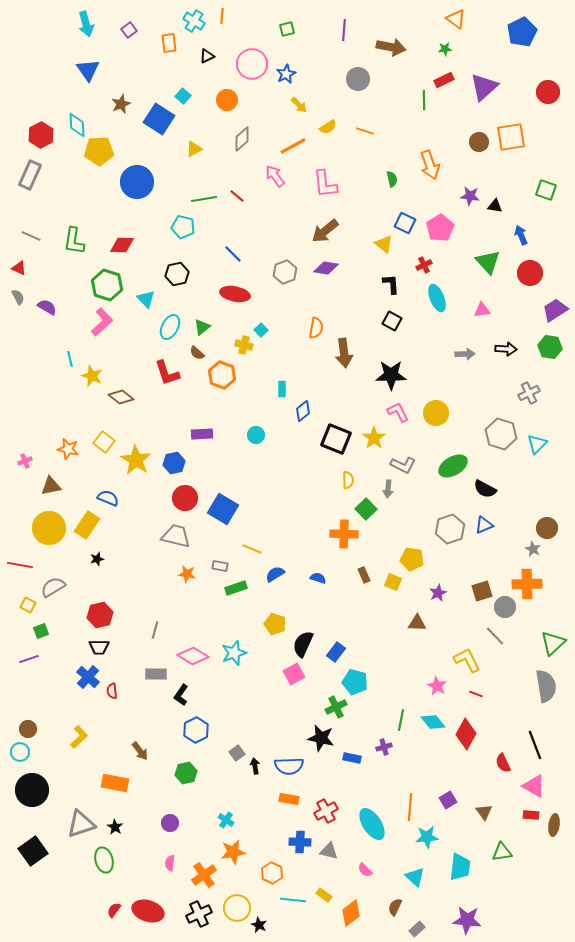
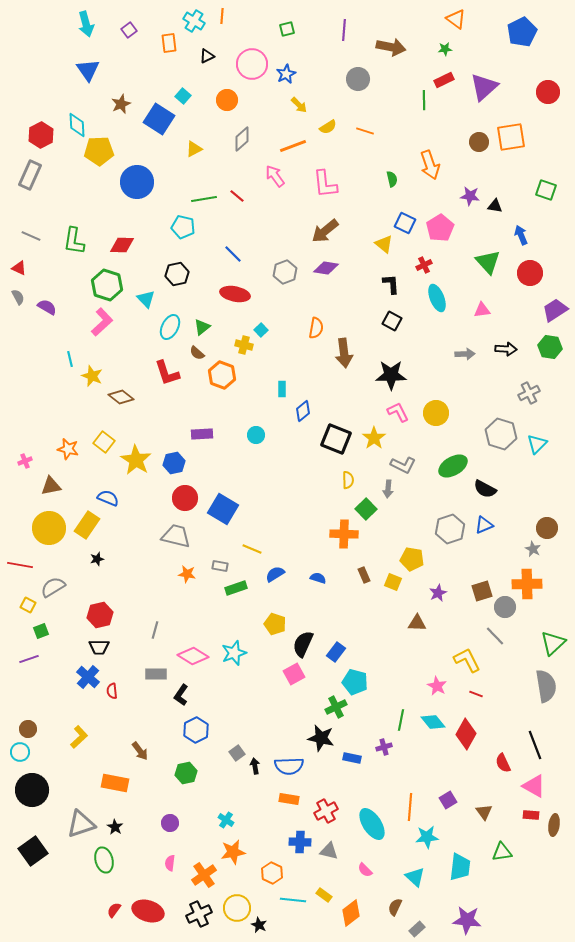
orange line at (293, 146): rotated 8 degrees clockwise
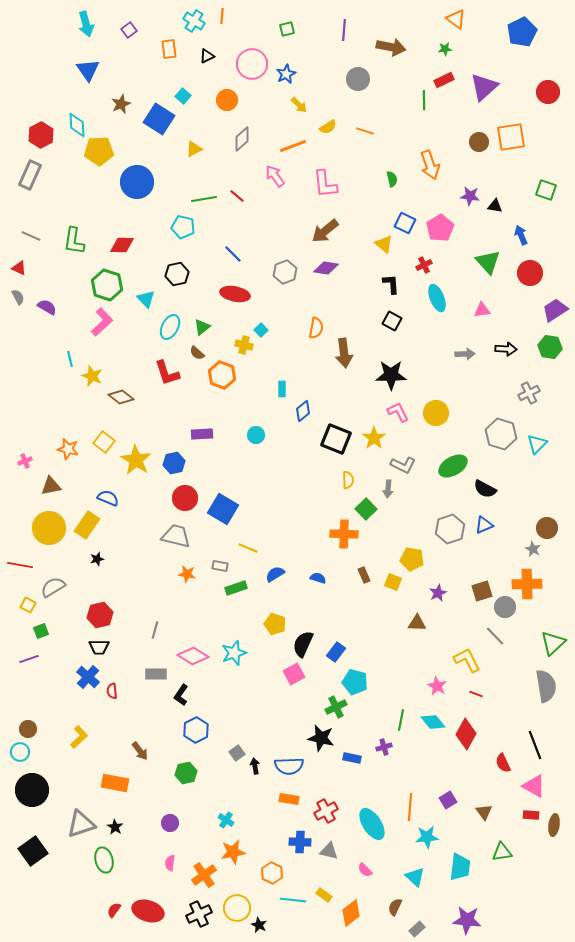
orange rectangle at (169, 43): moved 6 px down
yellow line at (252, 549): moved 4 px left, 1 px up
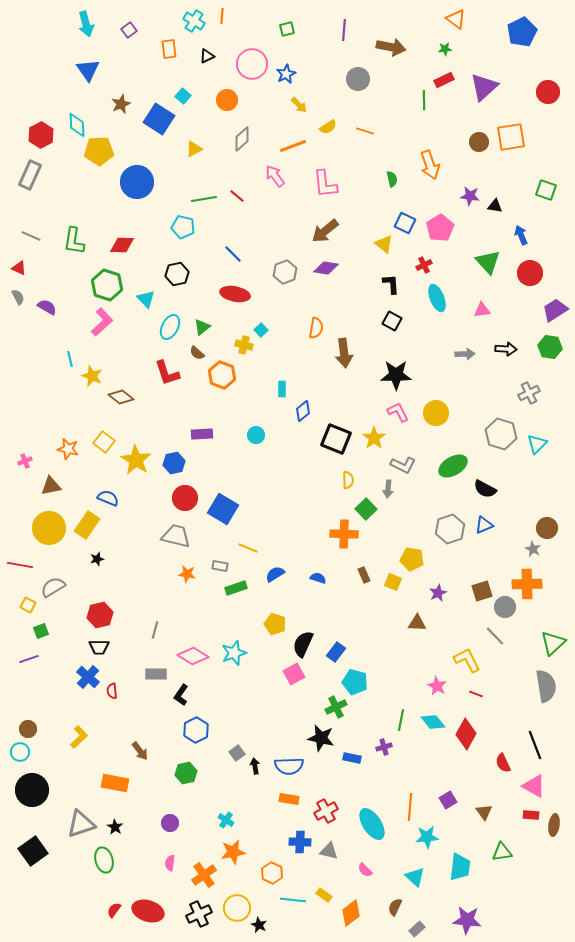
black star at (391, 375): moved 5 px right
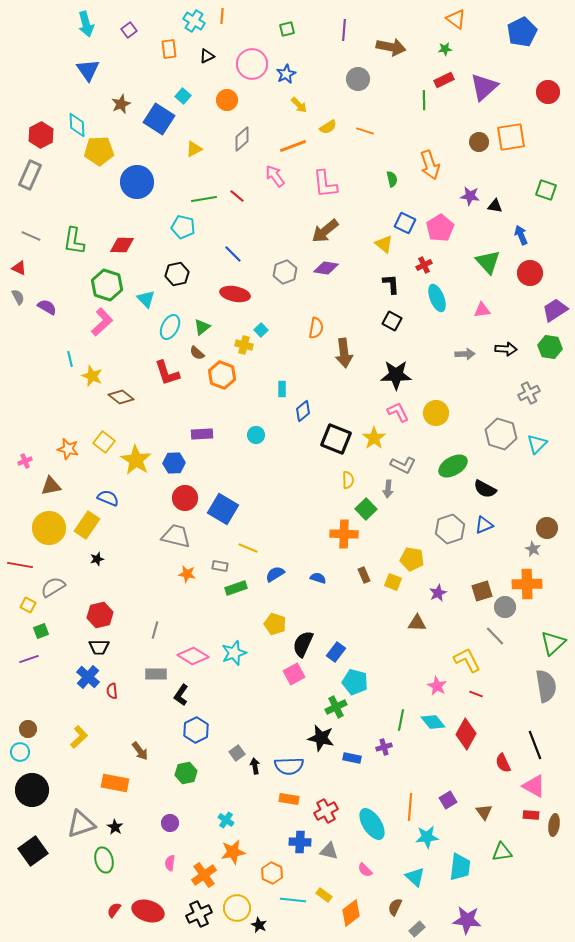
blue hexagon at (174, 463): rotated 10 degrees clockwise
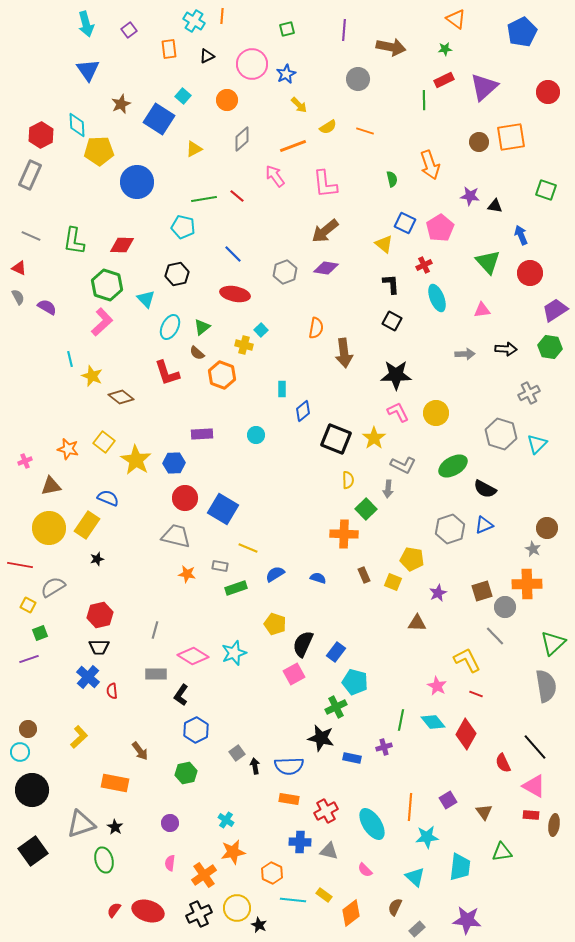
green square at (41, 631): moved 1 px left, 2 px down
black line at (535, 745): moved 2 px down; rotated 20 degrees counterclockwise
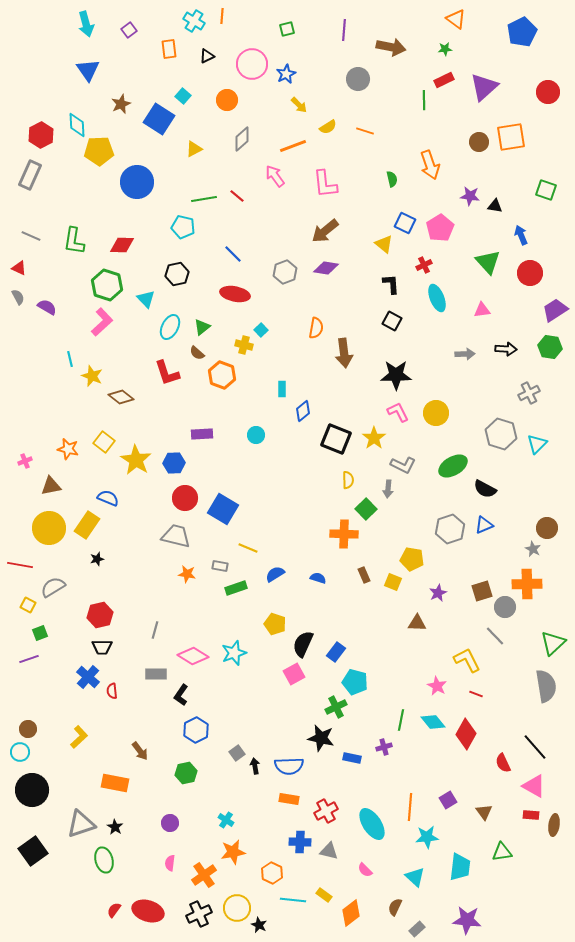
black trapezoid at (99, 647): moved 3 px right
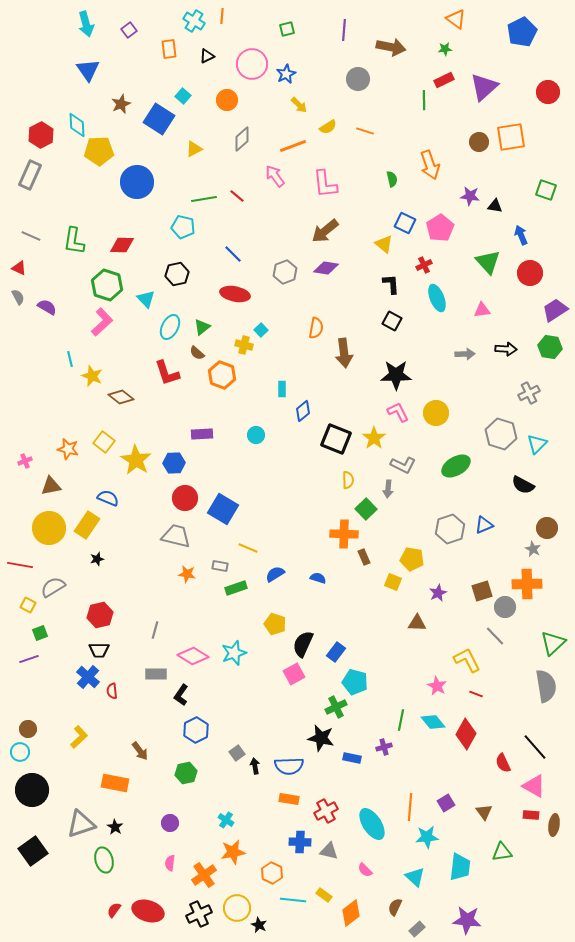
green ellipse at (453, 466): moved 3 px right
black semicircle at (485, 489): moved 38 px right, 4 px up
brown rectangle at (364, 575): moved 18 px up
black trapezoid at (102, 647): moved 3 px left, 3 px down
purple square at (448, 800): moved 2 px left, 3 px down
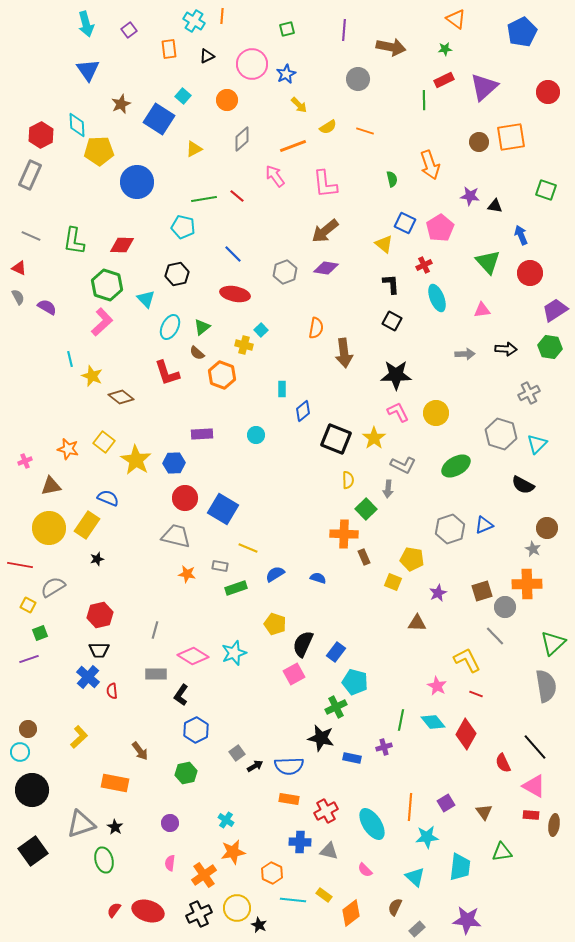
black arrow at (255, 766): rotated 70 degrees clockwise
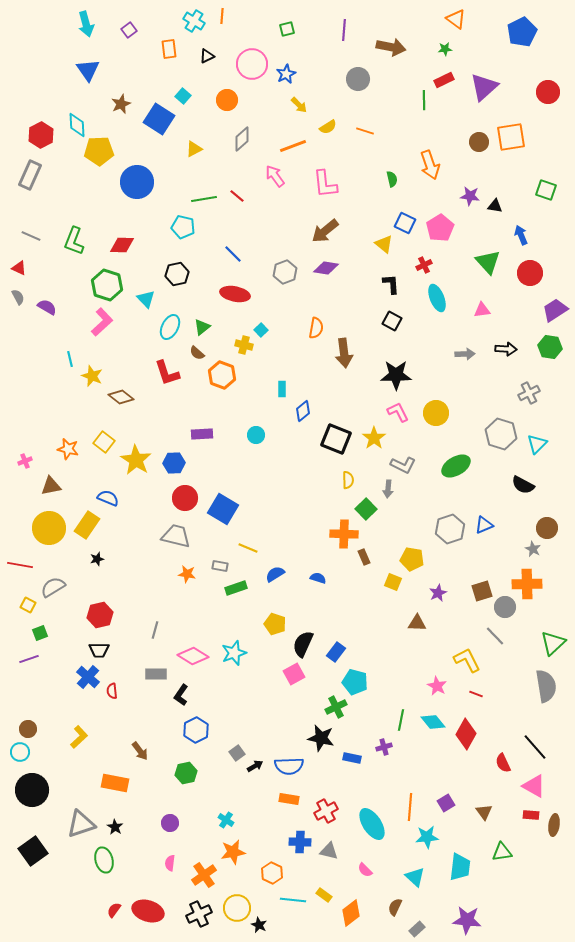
green L-shape at (74, 241): rotated 12 degrees clockwise
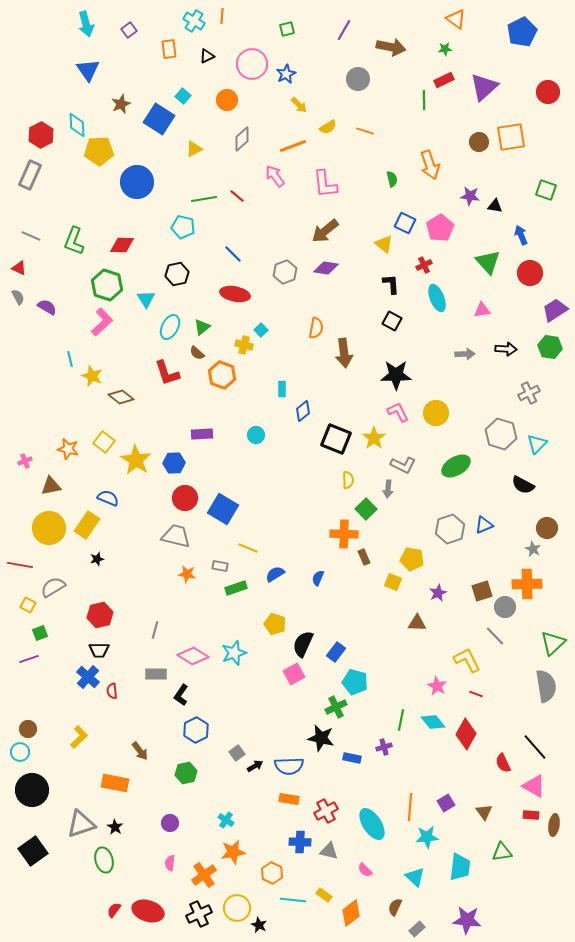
purple line at (344, 30): rotated 25 degrees clockwise
cyan triangle at (146, 299): rotated 12 degrees clockwise
blue semicircle at (318, 578): rotated 84 degrees counterclockwise
